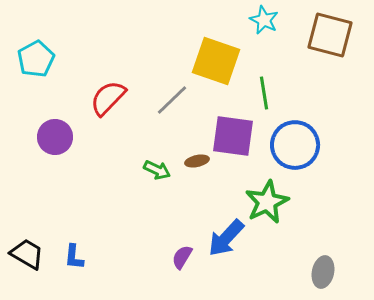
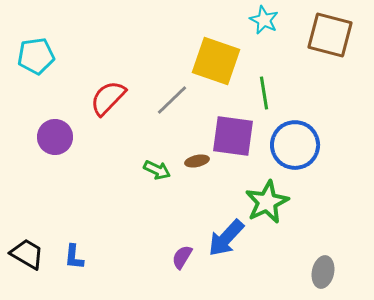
cyan pentagon: moved 3 px up; rotated 21 degrees clockwise
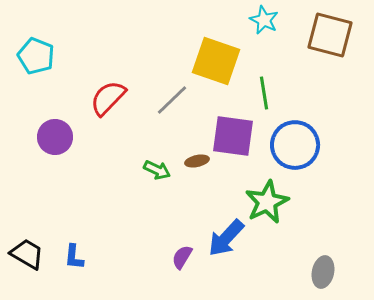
cyan pentagon: rotated 30 degrees clockwise
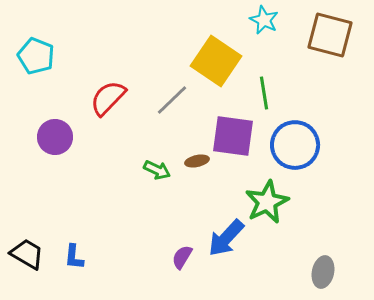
yellow square: rotated 15 degrees clockwise
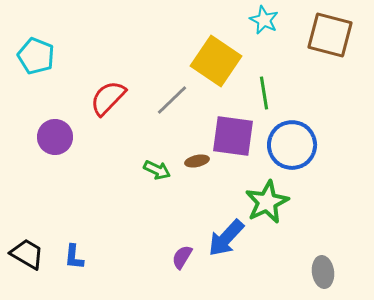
blue circle: moved 3 px left
gray ellipse: rotated 20 degrees counterclockwise
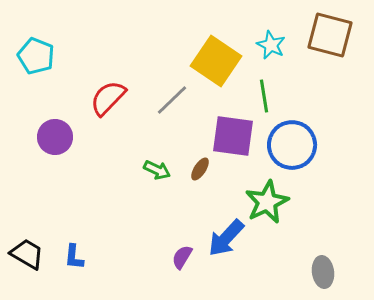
cyan star: moved 7 px right, 25 px down
green line: moved 3 px down
brown ellipse: moved 3 px right, 8 px down; rotated 45 degrees counterclockwise
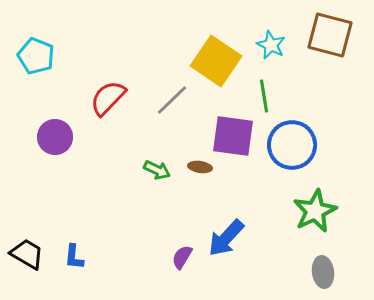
brown ellipse: moved 2 px up; rotated 65 degrees clockwise
green star: moved 48 px right, 9 px down
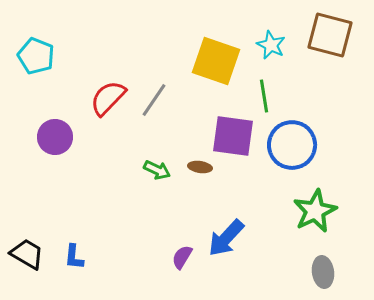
yellow square: rotated 15 degrees counterclockwise
gray line: moved 18 px left; rotated 12 degrees counterclockwise
